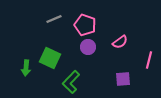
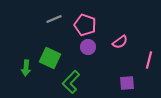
purple square: moved 4 px right, 4 px down
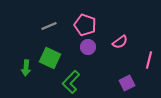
gray line: moved 5 px left, 7 px down
purple square: rotated 21 degrees counterclockwise
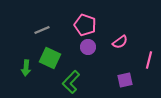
gray line: moved 7 px left, 4 px down
purple square: moved 2 px left, 3 px up; rotated 14 degrees clockwise
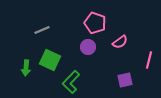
pink pentagon: moved 10 px right, 2 px up
green square: moved 2 px down
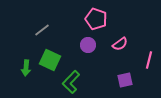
pink pentagon: moved 1 px right, 4 px up
gray line: rotated 14 degrees counterclockwise
pink semicircle: moved 2 px down
purple circle: moved 2 px up
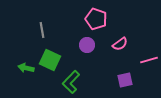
gray line: rotated 63 degrees counterclockwise
purple circle: moved 1 px left
pink line: rotated 60 degrees clockwise
green arrow: rotated 98 degrees clockwise
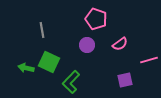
green square: moved 1 px left, 2 px down
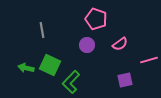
green square: moved 1 px right, 3 px down
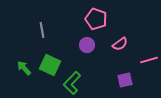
green arrow: moved 2 px left; rotated 35 degrees clockwise
green L-shape: moved 1 px right, 1 px down
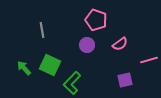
pink pentagon: moved 1 px down
